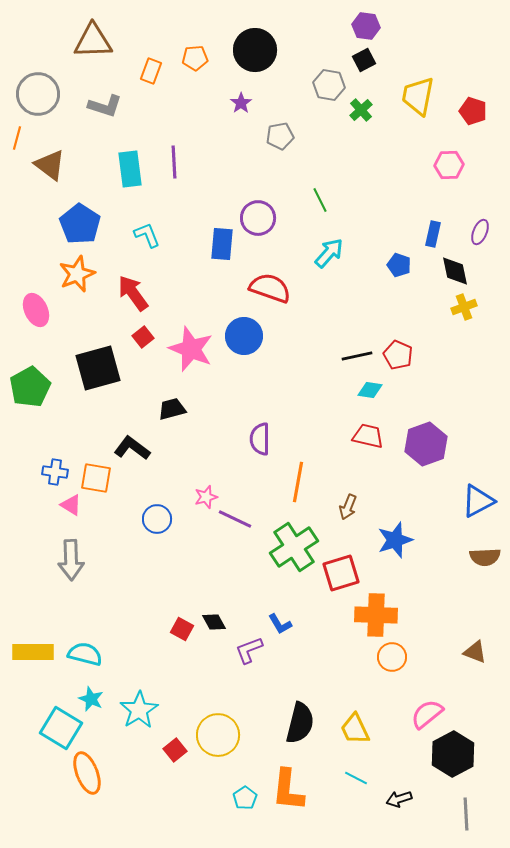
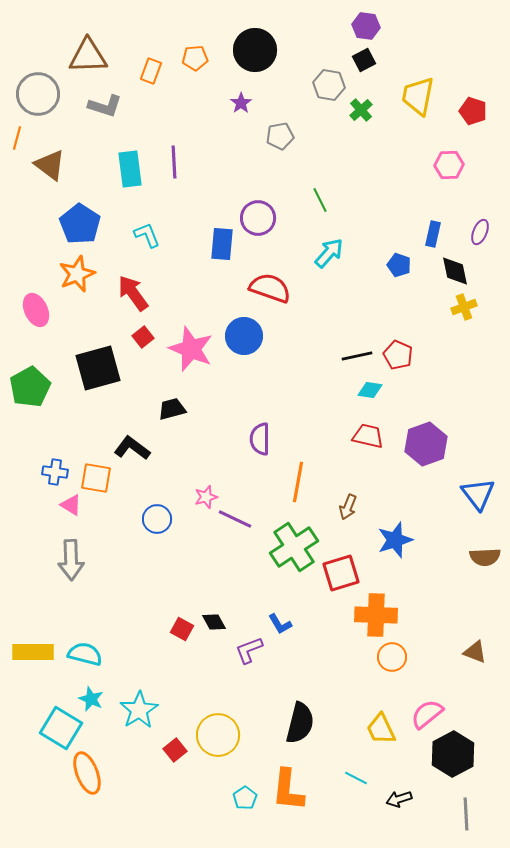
brown triangle at (93, 41): moved 5 px left, 15 px down
blue triangle at (478, 501): moved 7 px up; rotated 39 degrees counterclockwise
yellow trapezoid at (355, 729): moved 26 px right
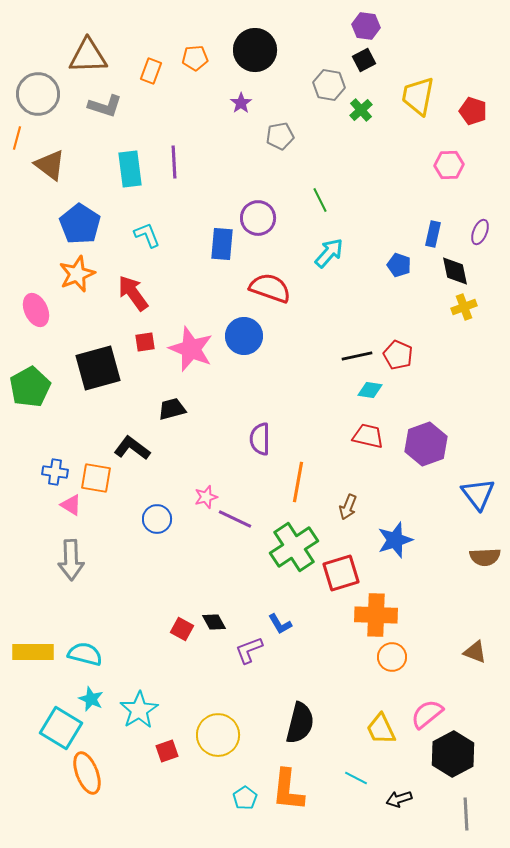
red square at (143, 337): moved 2 px right, 5 px down; rotated 30 degrees clockwise
red square at (175, 750): moved 8 px left, 1 px down; rotated 20 degrees clockwise
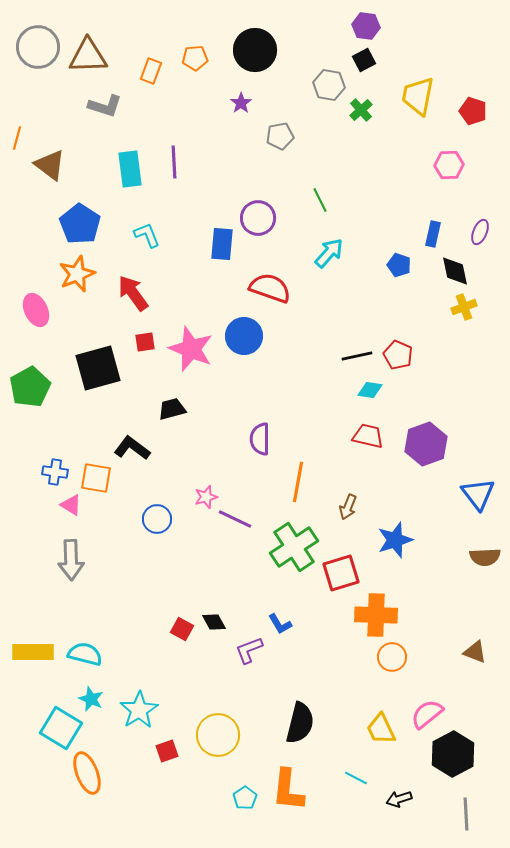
gray circle at (38, 94): moved 47 px up
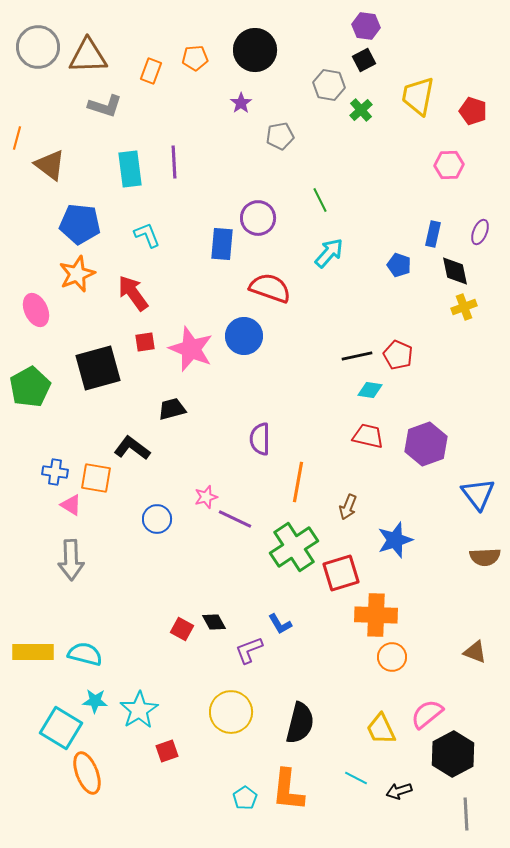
blue pentagon at (80, 224): rotated 27 degrees counterclockwise
cyan star at (91, 699): moved 4 px right, 2 px down; rotated 20 degrees counterclockwise
yellow circle at (218, 735): moved 13 px right, 23 px up
black arrow at (399, 799): moved 8 px up
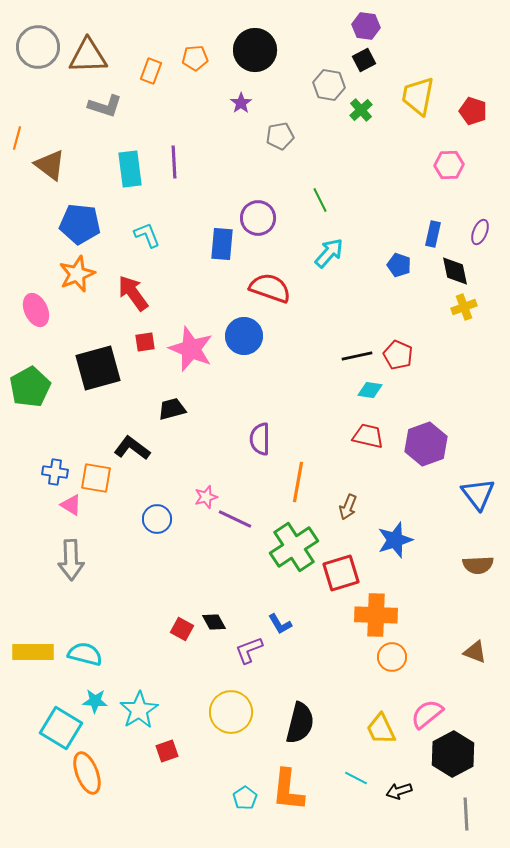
brown semicircle at (485, 557): moved 7 px left, 8 px down
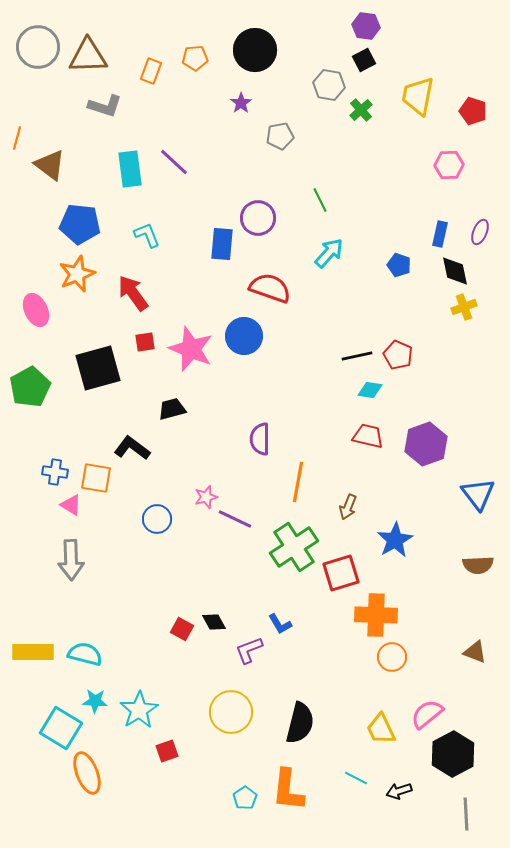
purple line at (174, 162): rotated 44 degrees counterclockwise
blue rectangle at (433, 234): moved 7 px right
blue star at (395, 540): rotated 12 degrees counterclockwise
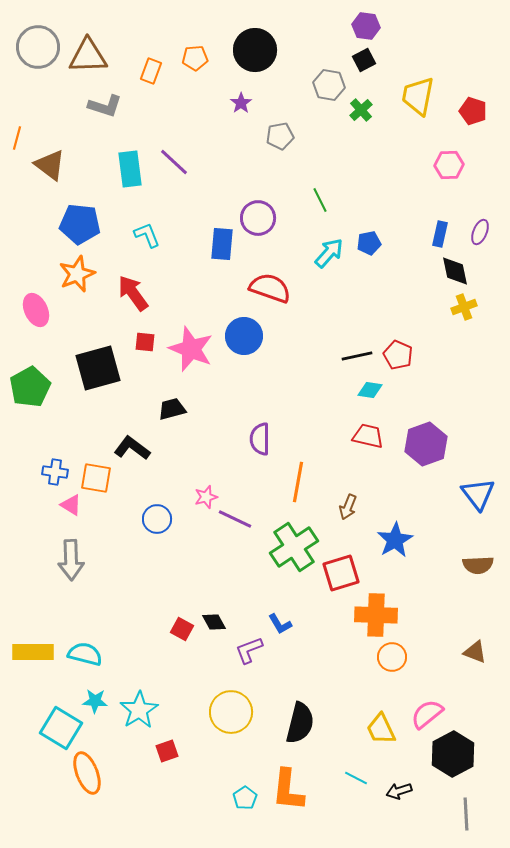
blue pentagon at (399, 265): moved 30 px left, 22 px up; rotated 30 degrees counterclockwise
red square at (145, 342): rotated 15 degrees clockwise
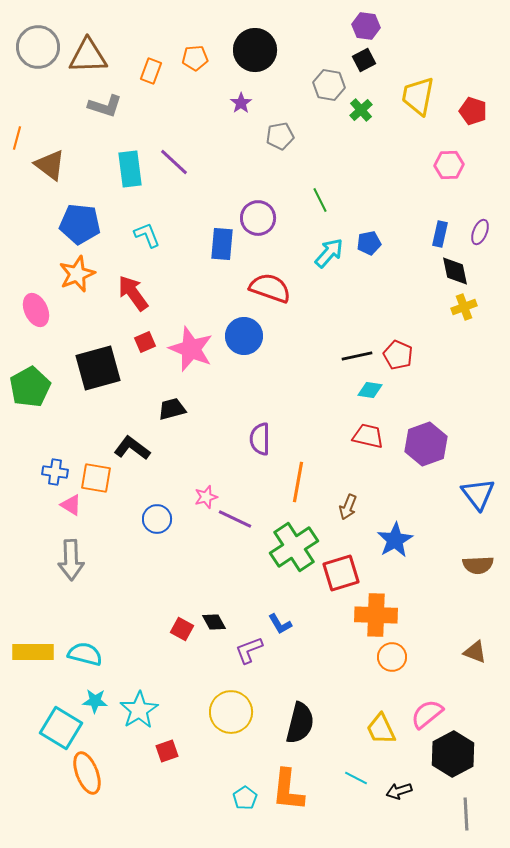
red square at (145, 342): rotated 30 degrees counterclockwise
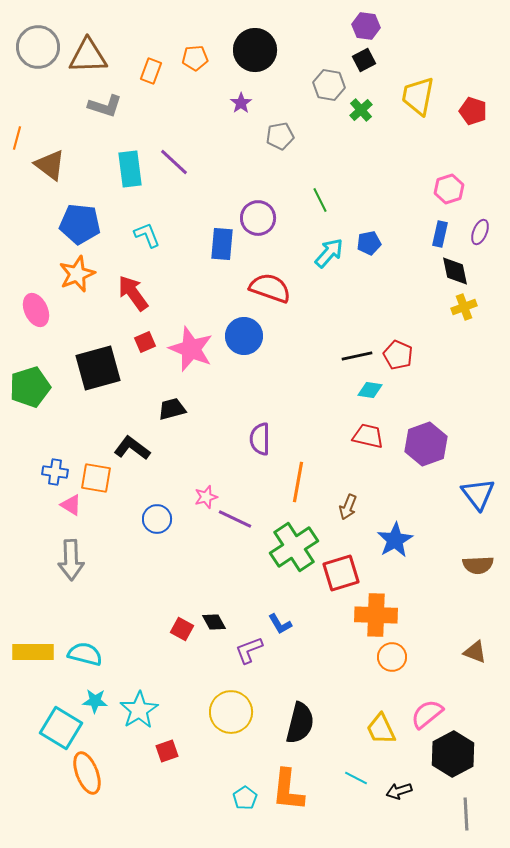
pink hexagon at (449, 165): moved 24 px down; rotated 16 degrees counterclockwise
green pentagon at (30, 387): rotated 12 degrees clockwise
